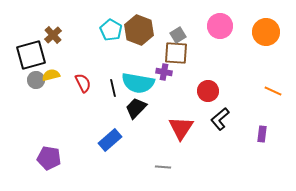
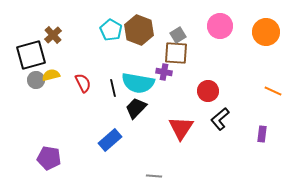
gray line: moved 9 px left, 9 px down
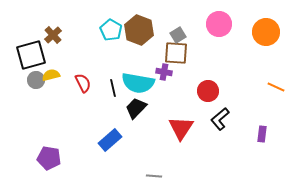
pink circle: moved 1 px left, 2 px up
orange line: moved 3 px right, 4 px up
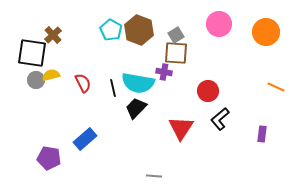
gray square: moved 2 px left
black square: moved 1 px right, 2 px up; rotated 24 degrees clockwise
blue rectangle: moved 25 px left, 1 px up
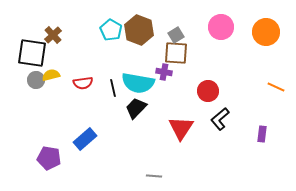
pink circle: moved 2 px right, 3 px down
red semicircle: rotated 108 degrees clockwise
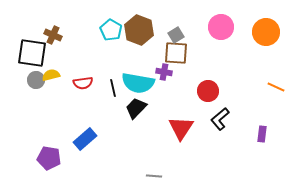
brown cross: rotated 24 degrees counterclockwise
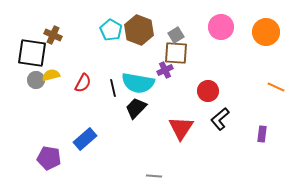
purple cross: moved 1 px right, 2 px up; rotated 35 degrees counterclockwise
red semicircle: rotated 54 degrees counterclockwise
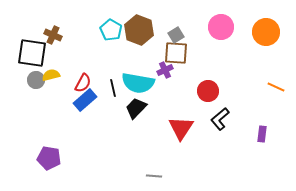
blue rectangle: moved 39 px up
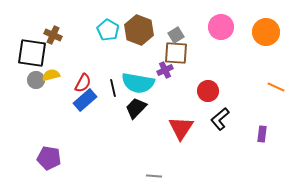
cyan pentagon: moved 3 px left
